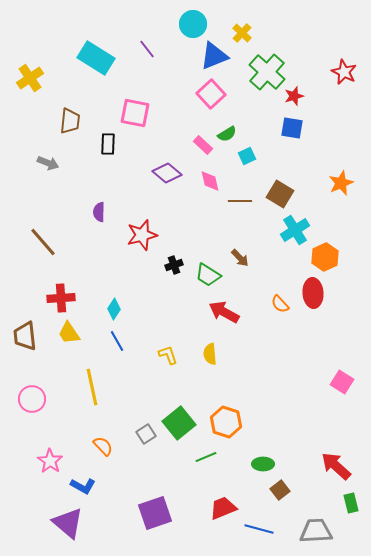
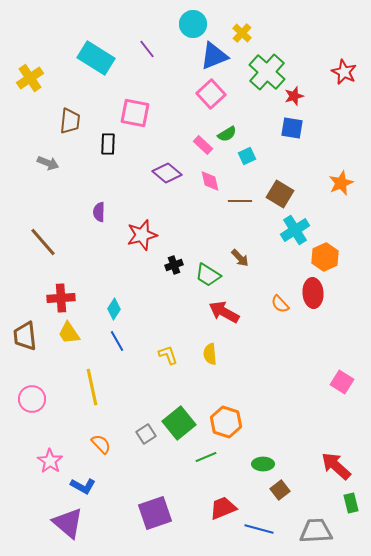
orange semicircle at (103, 446): moved 2 px left, 2 px up
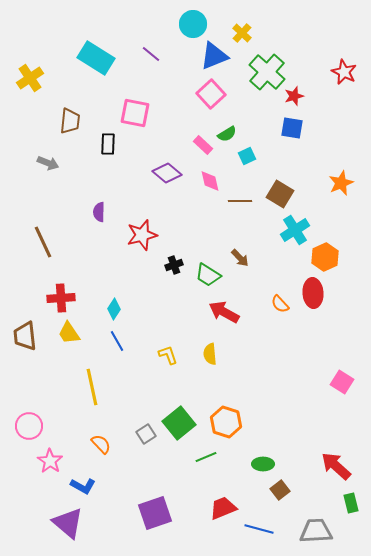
purple line at (147, 49): moved 4 px right, 5 px down; rotated 12 degrees counterclockwise
brown line at (43, 242): rotated 16 degrees clockwise
pink circle at (32, 399): moved 3 px left, 27 px down
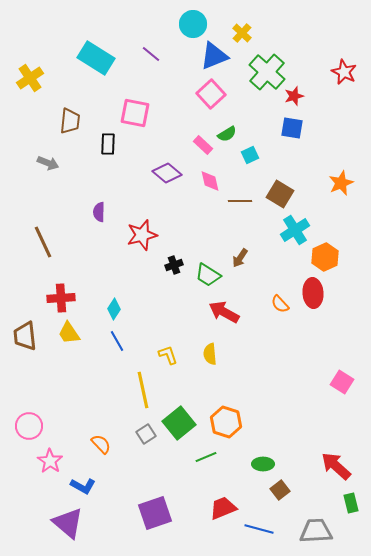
cyan square at (247, 156): moved 3 px right, 1 px up
brown arrow at (240, 258): rotated 78 degrees clockwise
yellow line at (92, 387): moved 51 px right, 3 px down
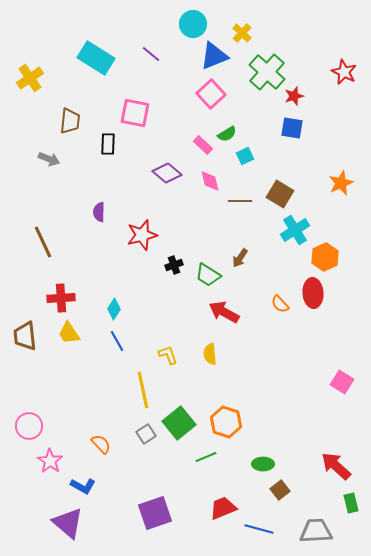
cyan square at (250, 155): moved 5 px left, 1 px down
gray arrow at (48, 163): moved 1 px right, 4 px up
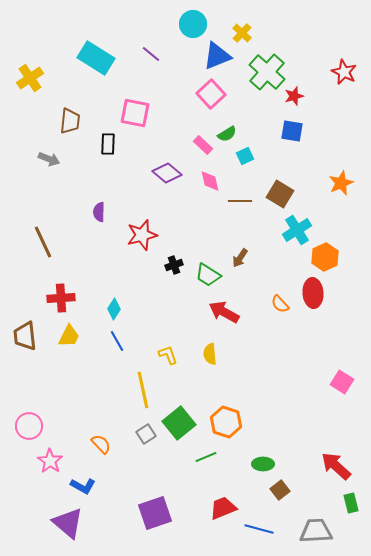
blue triangle at (214, 56): moved 3 px right
blue square at (292, 128): moved 3 px down
cyan cross at (295, 230): moved 2 px right
yellow trapezoid at (69, 333): moved 3 px down; rotated 120 degrees counterclockwise
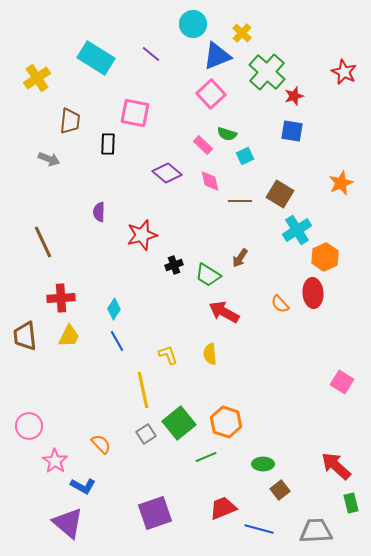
yellow cross at (30, 78): moved 7 px right
green semicircle at (227, 134): rotated 48 degrees clockwise
pink star at (50, 461): moved 5 px right
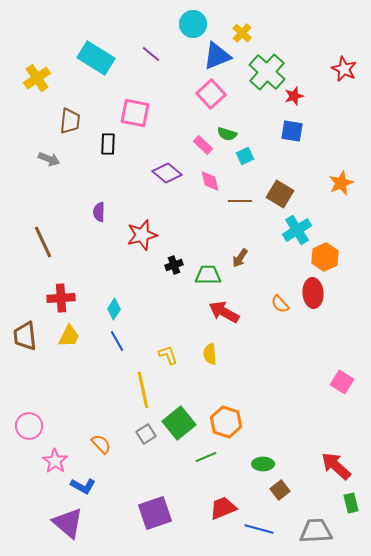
red star at (344, 72): moved 3 px up
green trapezoid at (208, 275): rotated 148 degrees clockwise
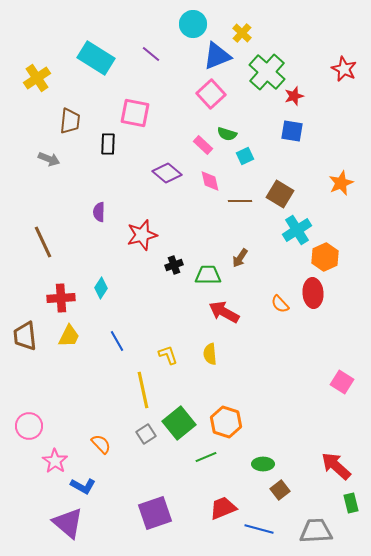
cyan diamond at (114, 309): moved 13 px left, 21 px up
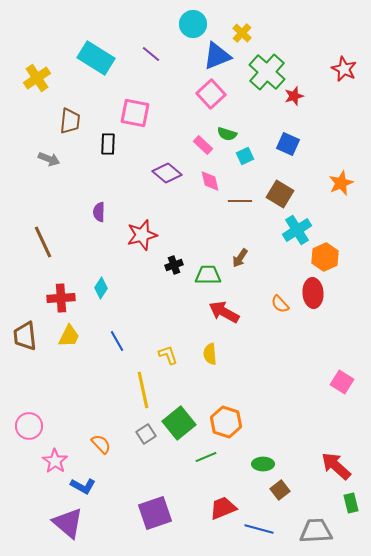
blue square at (292, 131): moved 4 px left, 13 px down; rotated 15 degrees clockwise
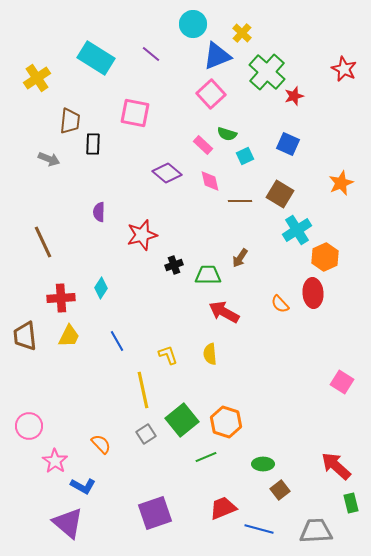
black rectangle at (108, 144): moved 15 px left
green square at (179, 423): moved 3 px right, 3 px up
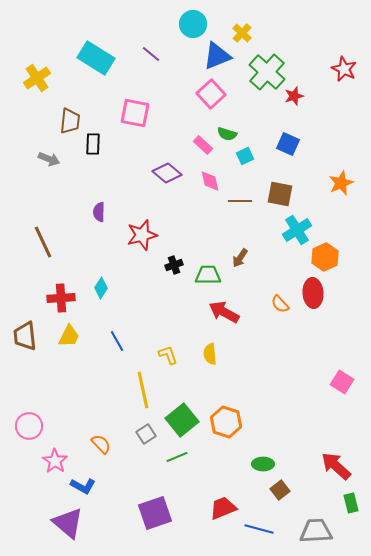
brown square at (280, 194): rotated 20 degrees counterclockwise
green line at (206, 457): moved 29 px left
